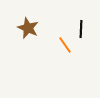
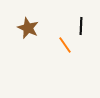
black line: moved 3 px up
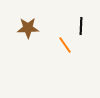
brown star: rotated 25 degrees counterclockwise
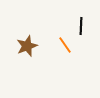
brown star: moved 1 px left, 18 px down; rotated 20 degrees counterclockwise
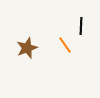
brown star: moved 2 px down
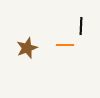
orange line: rotated 54 degrees counterclockwise
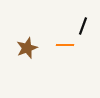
black line: moved 2 px right; rotated 18 degrees clockwise
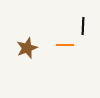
black line: rotated 18 degrees counterclockwise
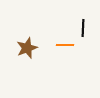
black line: moved 2 px down
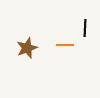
black line: moved 2 px right
